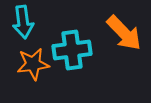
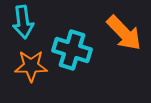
cyan cross: rotated 24 degrees clockwise
orange star: moved 2 px left, 2 px down; rotated 8 degrees clockwise
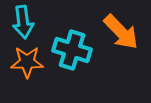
orange arrow: moved 3 px left, 1 px up
orange star: moved 4 px left, 4 px up
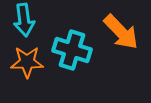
cyan arrow: moved 1 px right, 2 px up
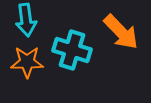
cyan arrow: moved 2 px right
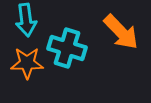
cyan cross: moved 5 px left, 2 px up
orange star: moved 1 px down
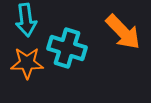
orange arrow: moved 2 px right
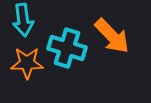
cyan arrow: moved 3 px left
orange arrow: moved 11 px left, 4 px down
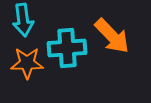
cyan cross: rotated 21 degrees counterclockwise
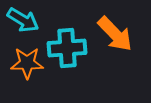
cyan arrow: rotated 52 degrees counterclockwise
orange arrow: moved 3 px right, 2 px up
